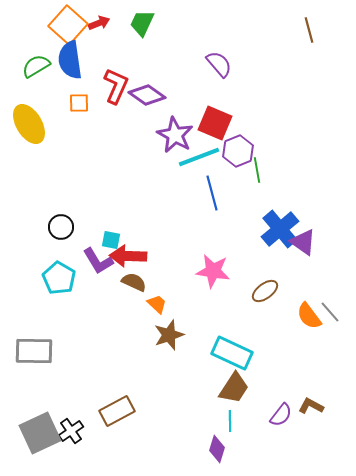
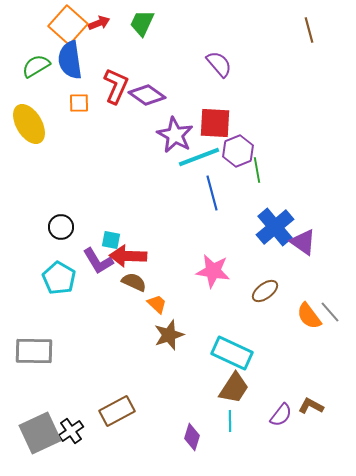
red square at (215, 123): rotated 20 degrees counterclockwise
blue cross at (280, 229): moved 5 px left, 2 px up
purple diamond at (217, 449): moved 25 px left, 12 px up
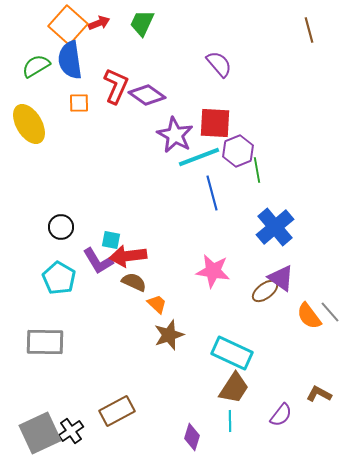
purple triangle at (303, 242): moved 22 px left, 36 px down
red arrow at (128, 256): rotated 9 degrees counterclockwise
gray rectangle at (34, 351): moved 11 px right, 9 px up
brown L-shape at (311, 406): moved 8 px right, 12 px up
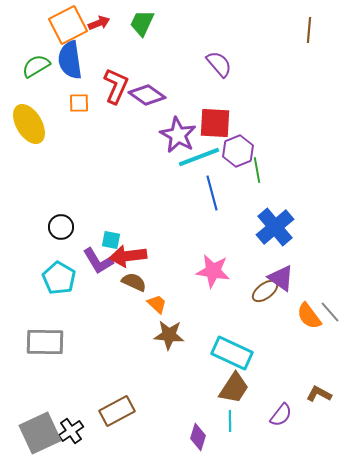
orange square at (68, 25): rotated 21 degrees clockwise
brown line at (309, 30): rotated 20 degrees clockwise
purple star at (175, 135): moved 3 px right
brown star at (169, 335): rotated 24 degrees clockwise
purple diamond at (192, 437): moved 6 px right
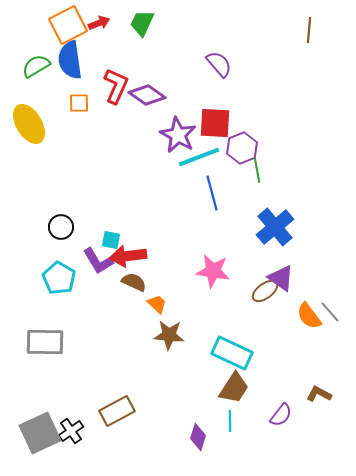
purple hexagon at (238, 151): moved 4 px right, 3 px up
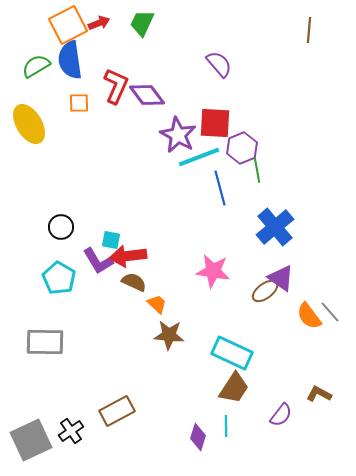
purple diamond at (147, 95): rotated 18 degrees clockwise
blue line at (212, 193): moved 8 px right, 5 px up
cyan line at (230, 421): moved 4 px left, 5 px down
gray square at (40, 433): moved 9 px left, 7 px down
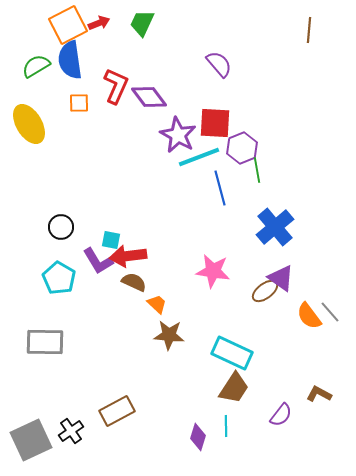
purple diamond at (147, 95): moved 2 px right, 2 px down
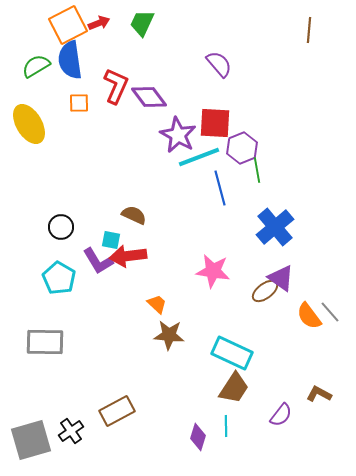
brown semicircle at (134, 282): moved 67 px up
gray square at (31, 440): rotated 9 degrees clockwise
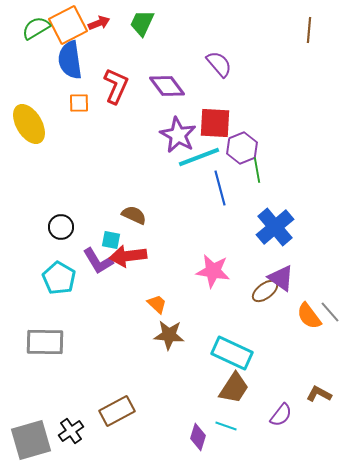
green semicircle at (36, 66): moved 38 px up
purple diamond at (149, 97): moved 18 px right, 11 px up
cyan line at (226, 426): rotated 70 degrees counterclockwise
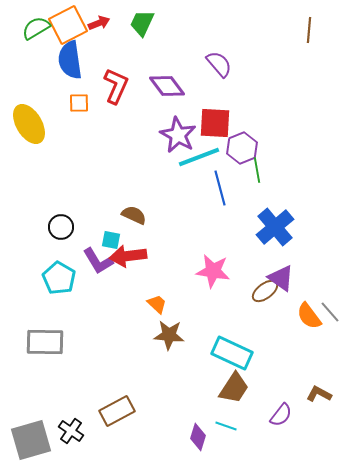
black cross at (71, 431): rotated 20 degrees counterclockwise
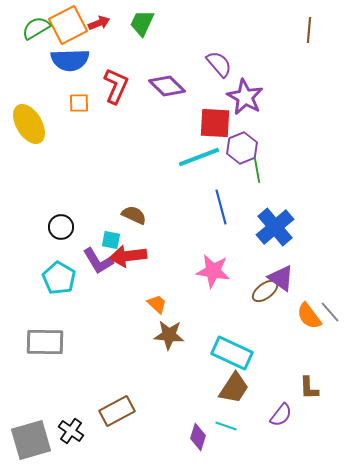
blue semicircle at (70, 60): rotated 84 degrees counterclockwise
purple diamond at (167, 86): rotated 9 degrees counterclockwise
purple star at (178, 135): moved 67 px right, 38 px up
blue line at (220, 188): moved 1 px right, 19 px down
brown L-shape at (319, 394): moved 10 px left, 6 px up; rotated 120 degrees counterclockwise
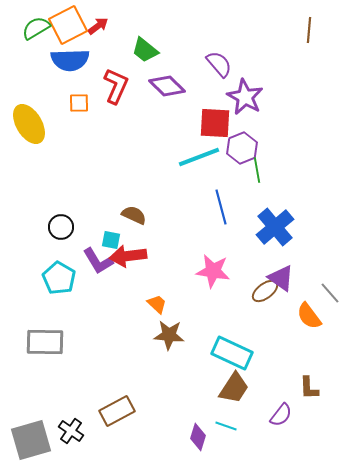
red arrow at (99, 23): moved 1 px left, 3 px down; rotated 15 degrees counterclockwise
green trapezoid at (142, 23): moved 3 px right, 27 px down; rotated 76 degrees counterclockwise
gray line at (330, 312): moved 19 px up
